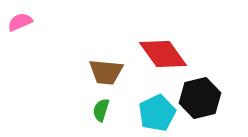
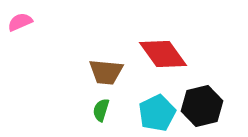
black hexagon: moved 2 px right, 8 px down
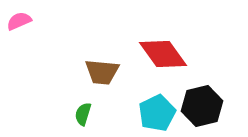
pink semicircle: moved 1 px left, 1 px up
brown trapezoid: moved 4 px left
green semicircle: moved 18 px left, 4 px down
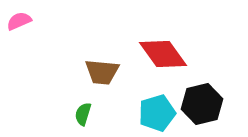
black hexagon: moved 2 px up
cyan pentagon: rotated 9 degrees clockwise
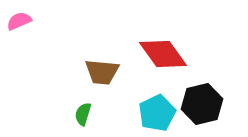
cyan pentagon: rotated 9 degrees counterclockwise
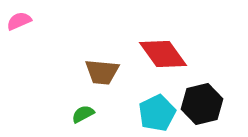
green semicircle: rotated 45 degrees clockwise
